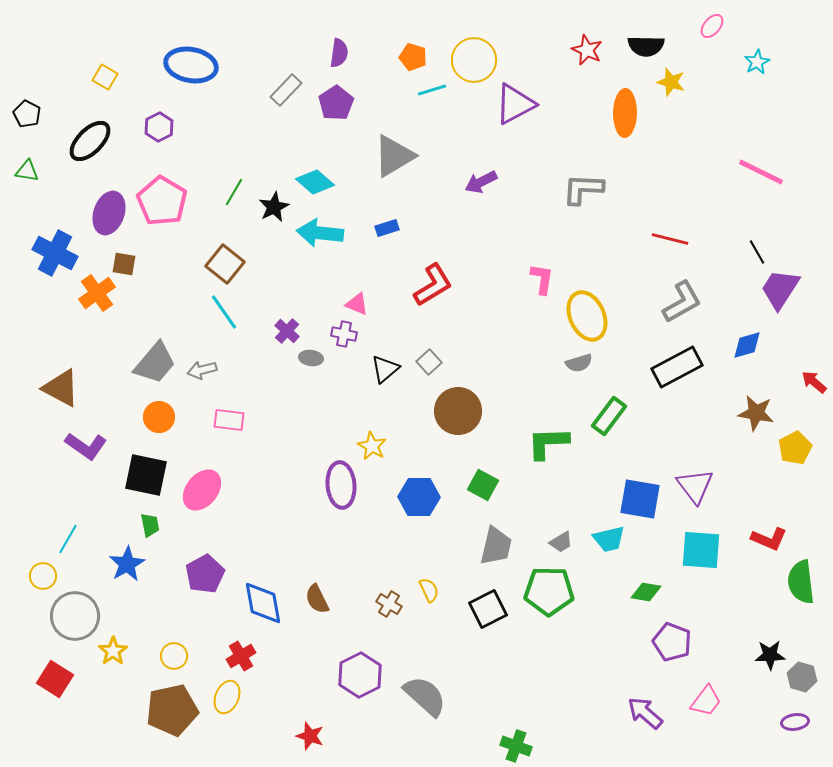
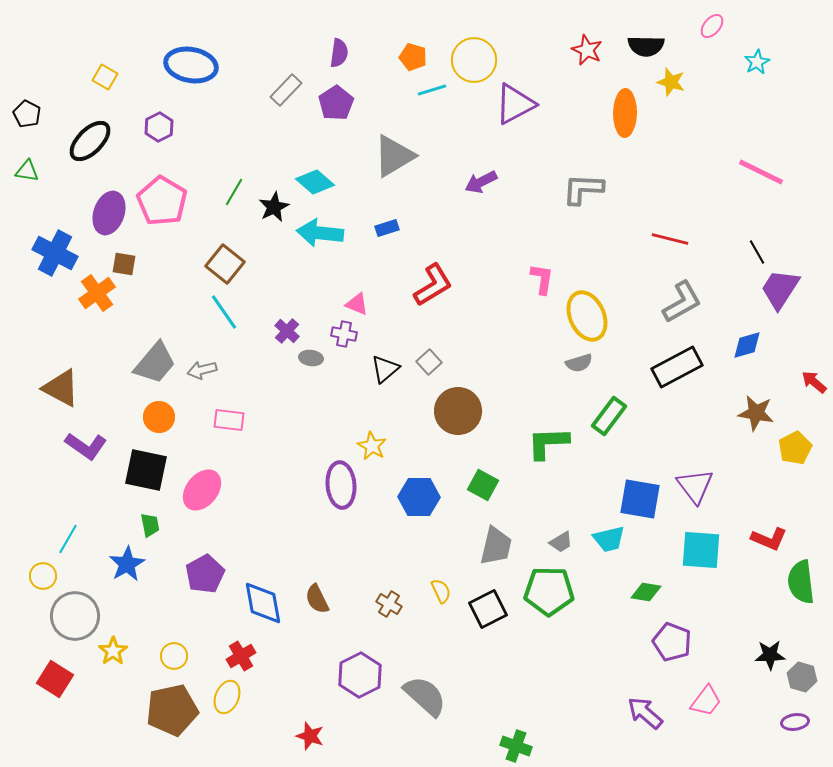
black square at (146, 475): moved 5 px up
yellow semicircle at (429, 590): moved 12 px right, 1 px down
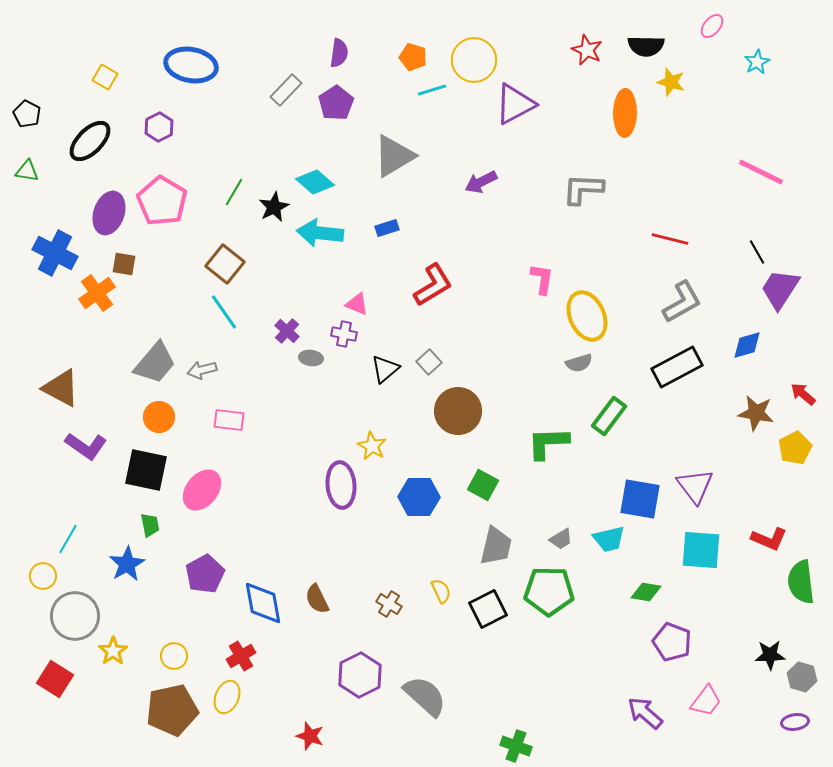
red arrow at (814, 382): moved 11 px left, 12 px down
gray trapezoid at (561, 542): moved 3 px up
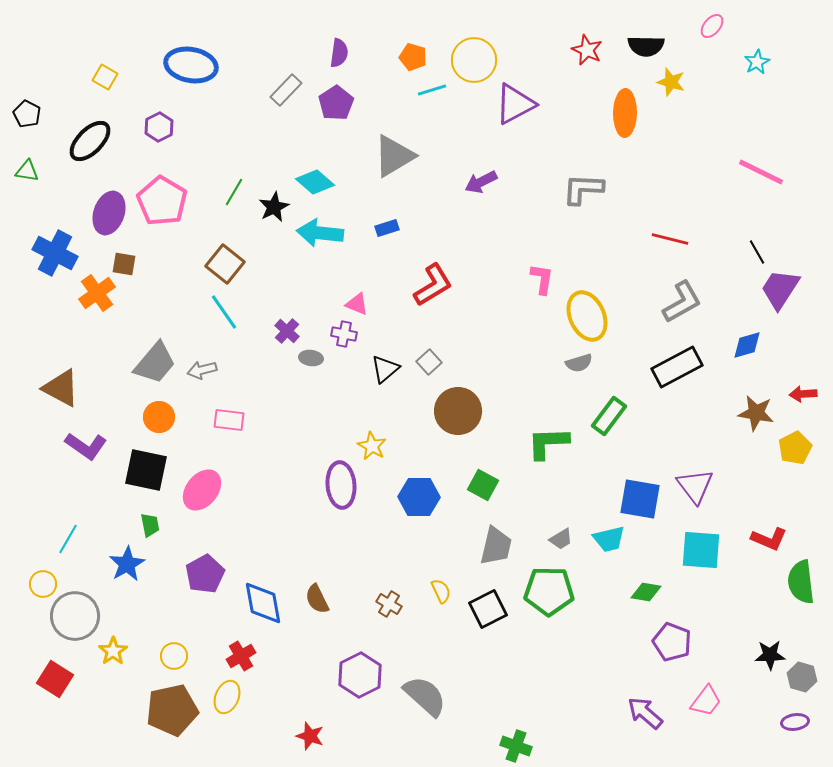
red arrow at (803, 394): rotated 44 degrees counterclockwise
yellow circle at (43, 576): moved 8 px down
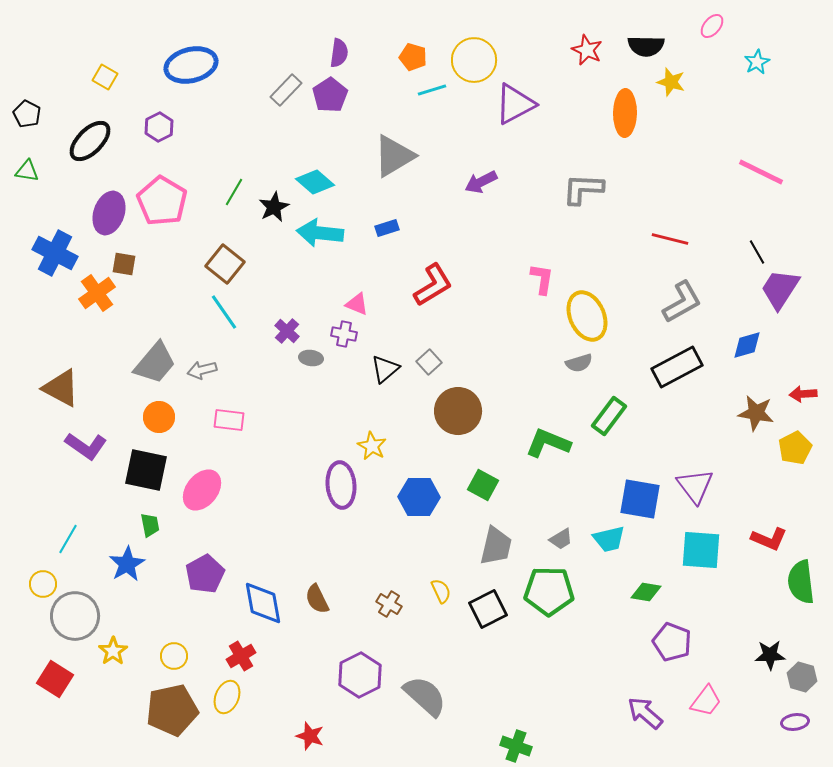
blue ellipse at (191, 65): rotated 24 degrees counterclockwise
purple pentagon at (336, 103): moved 6 px left, 8 px up
green L-shape at (548, 443): rotated 24 degrees clockwise
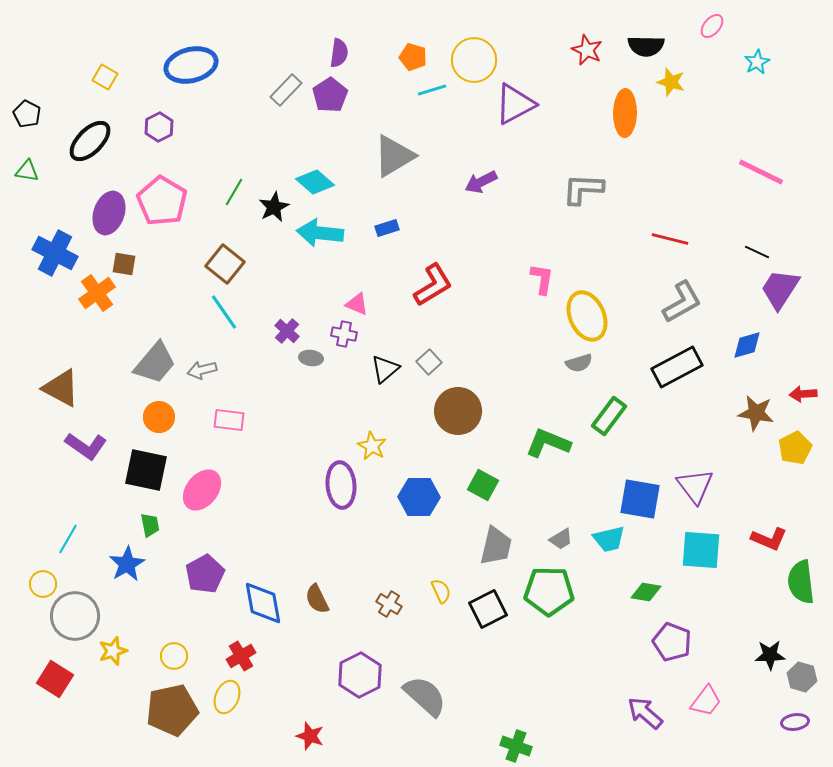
black line at (757, 252): rotated 35 degrees counterclockwise
yellow star at (113, 651): rotated 16 degrees clockwise
